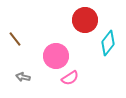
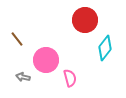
brown line: moved 2 px right
cyan diamond: moved 3 px left, 5 px down
pink circle: moved 10 px left, 4 px down
pink semicircle: rotated 72 degrees counterclockwise
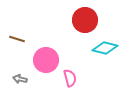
brown line: rotated 35 degrees counterclockwise
cyan diamond: rotated 65 degrees clockwise
gray arrow: moved 3 px left, 2 px down
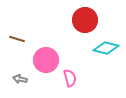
cyan diamond: moved 1 px right
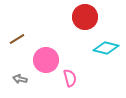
red circle: moved 3 px up
brown line: rotated 49 degrees counterclockwise
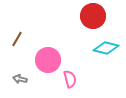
red circle: moved 8 px right, 1 px up
brown line: rotated 28 degrees counterclockwise
pink circle: moved 2 px right
pink semicircle: moved 1 px down
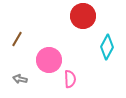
red circle: moved 10 px left
cyan diamond: moved 1 px right, 1 px up; rotated 75 degrees counterclockwise
pink circle: moved 1 px right
pink semicircle: rotated 12 degrees clockwise
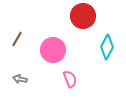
pink circle: moved 4 px right, 10 px up
pink semicircle: rotated 18 degrees counterclockwise
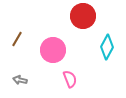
gray arrow: moved 1 px down
